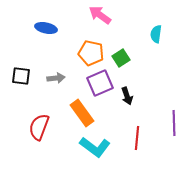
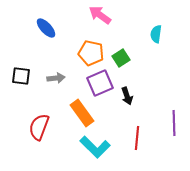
blue ellipse: rotated 35 degrees clockwise
cyan L-shape: rotated 8 degrees clockwise
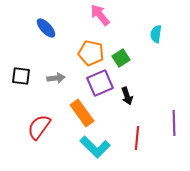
pink arrow: rotated 15 degrees clockwise
red semicircle: rotated 16 degrees clockwise
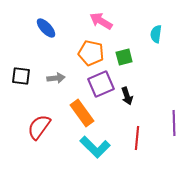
pink arrow: moved 1 px right, 6 px down; rotated 20 degrees counterclockwise
green square: moved 3 px right, 1 px up; rotated 18 degrees clockwise
purple square: moved 1 px right, 1 px down
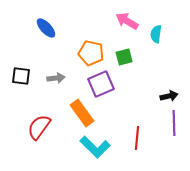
pink arrow: moved 26 px right
black arrow: moved 42 px right; rotated 84 degrees counterclockwise
